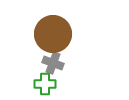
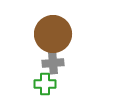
gray cross: rotated 25 degrees counterclockwise
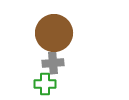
brown circle: moved 1 px right, 1 px up
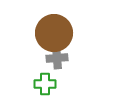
gray cross: moved 4 px right, 5 px up
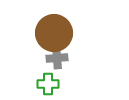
green cross: moved 3 px right
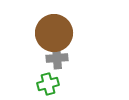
green cross: rotated 15 degrees counterclockwise
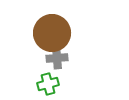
brown circle: moved 2 px left
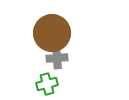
green cross: moved 1 px left
